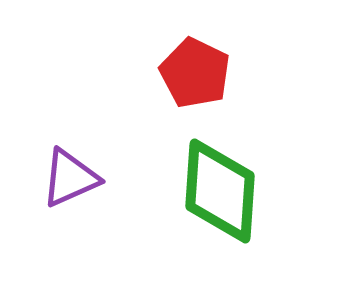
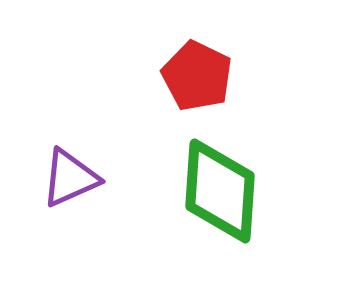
red pentagon: moved 2 px right, 3 px down
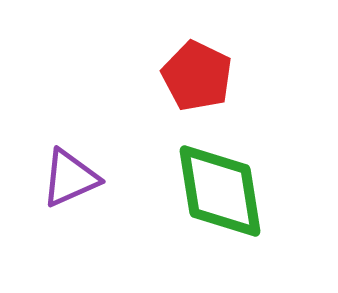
green diamond: rotated 13 degrees counterclockwise
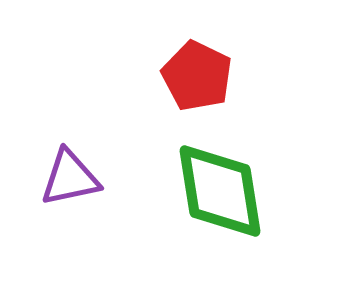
purple triangle: rotated 12 degrees clockwise
